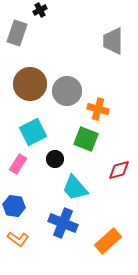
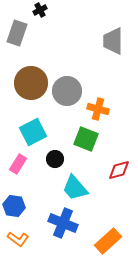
brown circle: moved 1 px right, 1 px up
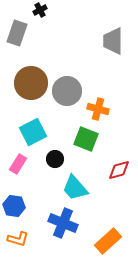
orange L-shape: rotated 20 degrees counterclockwise
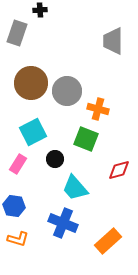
black cross: rotated 24 degrees clockwise
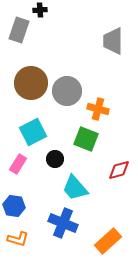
gray rectangle: moved 2 px right, 3 px up
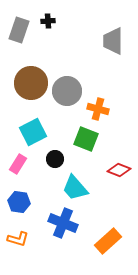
black cross: moved 8 px right, 11 px down
red diamond: rotated 35 degrees clockwise
blue hexagon: moved 5 px right, 4 px up
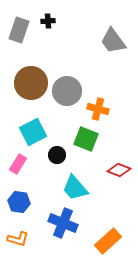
gray trapezoid: rotated 36 degrees counterclockwise
black circle: moved 2 px right, 4 px up
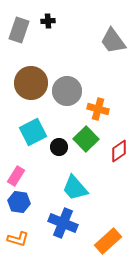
green square: rotated 25 degrees clockwise
black circle: moved 2 px right, 8 px up
pink rectangle: moved 2 px left, 12 px down
red diamond: moved 19 px up; rotated 55 degrees counterclockwise
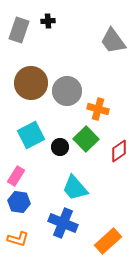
cyan square: moved 2 px left, 3 px down
black circle: moved 1 px right
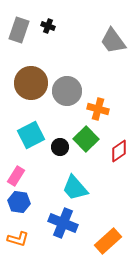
black cross: moved 5 px down; rotated 24 degrees clockwise
